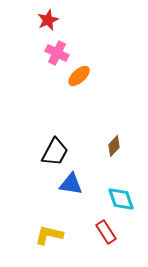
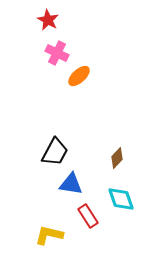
red star: rotated 20 degrees counterclockwise
brown diamond: moved 3 px right, 12 px down
red rectangle: moved 18 px left, 16 px up
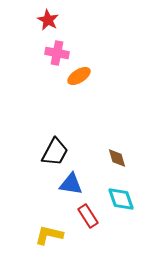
pink cross: rotated 15 degrees counterclockwise
orange ellipse: rotated 10 degrees clockwise
brown diamond: rotated 60 degrees counterclockwise
